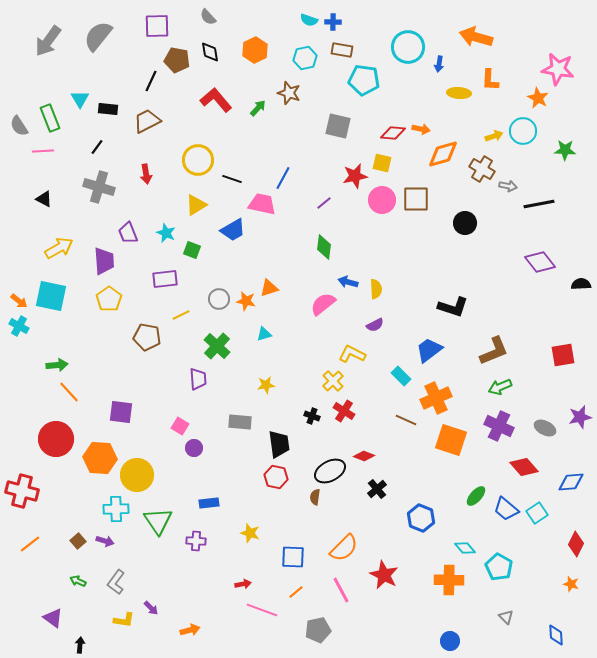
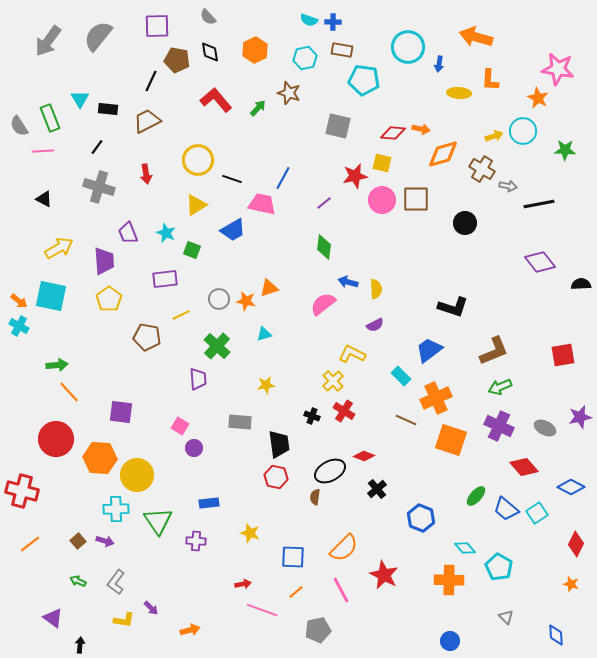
blue diamond at (571, 482): moved 5 px down; rotated 32 degrees clockwise
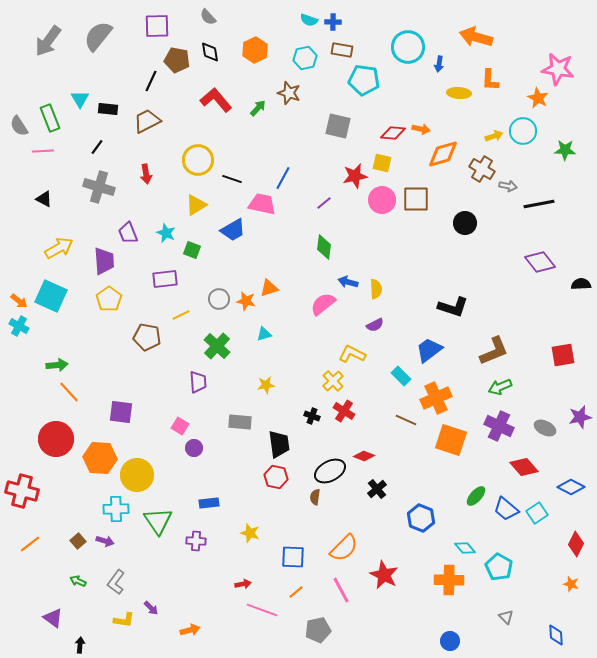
cyan square at (51, 296): rotated 12 degrees clockwise
purple trapezoid at (198, 379): moved 3 px down
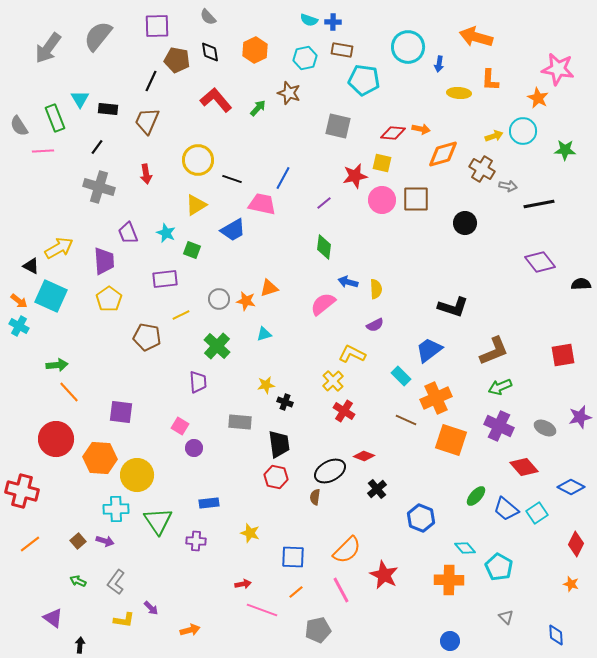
gray arrow at (48, 41): moved 7 px down
green rectangle at (50, 118): moved 5 px right
brown trapezoid at (147, 121): rotated 40 degrees counterclockwise
black triangle at (44, 199): moved 13 px left, 67 px down
black cross at (312, 416): moved 27 px left, 14 px up
orange semicircle at (344, 548): moved 3 px right, 2 px down
